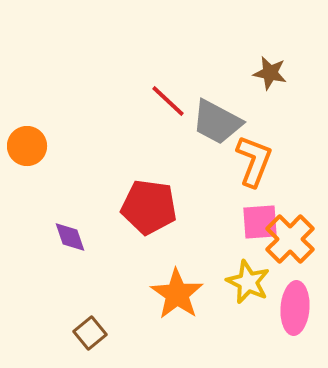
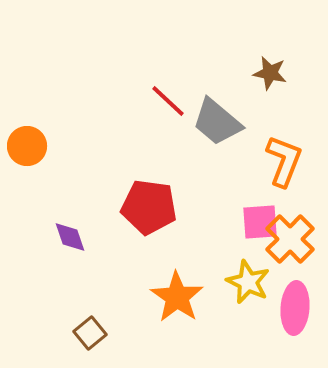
gray trapezoid: rotated 12 degrees clockwise
orange L-shape: moved 30 px right
orange star: moved 3 px down
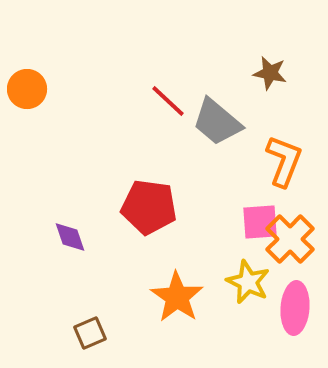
orange circle: moved 57 px up
brown square: rotated 16 degrees clockwise
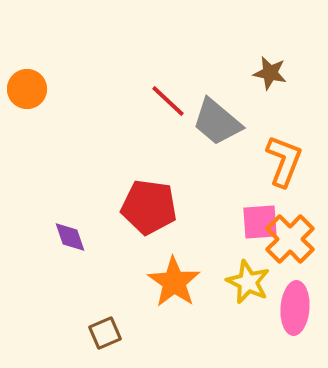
orange star: moved 3 px left, 15 px up
brown square: moved 15 px right
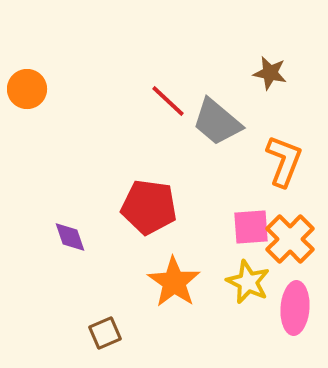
pink square: moved 9 px left, 5 px down
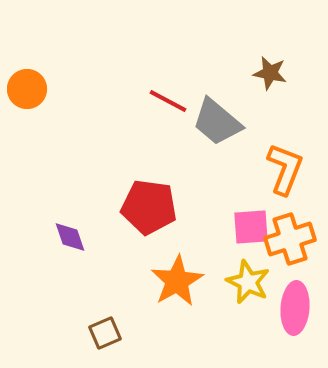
red line: rotated 15 degrees counterclockwise
orange L-shape: moved 1 px right, 8 px down
orange cross: rotated 27 degrees clockwise
orange star: moved 3 px right, 1 px up; rotated 8 degrees clockwise
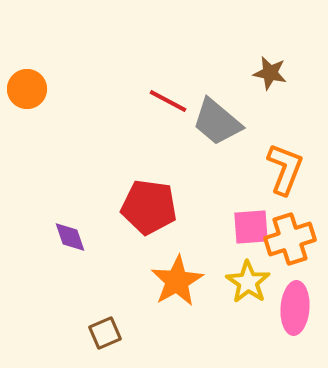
yellow star: rotated 9 degrees clockwise
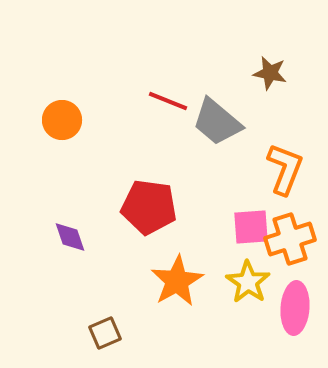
orange circle: moved 35 px right, 31 px down
red line: rotated 6 degrees counterclockwise
